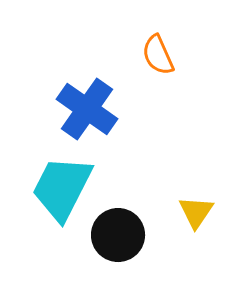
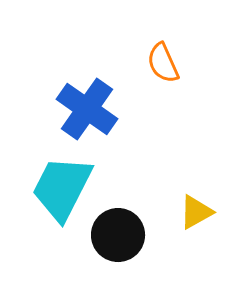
orange semicircle: moved 5 px right, 8 px down
yellow triangle: rotated 27 degrees clockwise
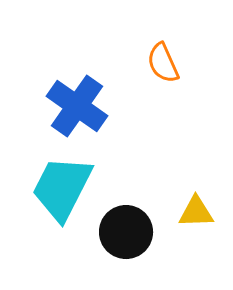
blue cross: moved 10 px left, 3 px up
yellow triangle: rotated 27 degrees clockwise
black circle: moved 8 px right, 3 px up
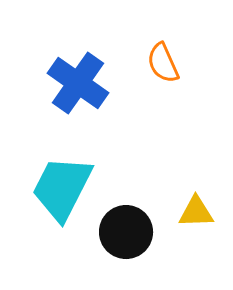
blue cross: moved 1 px right, 23 px up
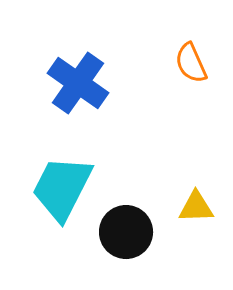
orange semicircle: moved 28 px right
yellow triangle: moved 5 px up
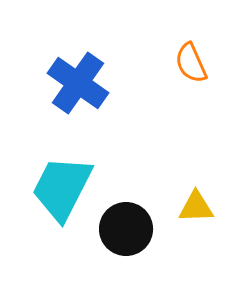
black circle: moved 3 px up
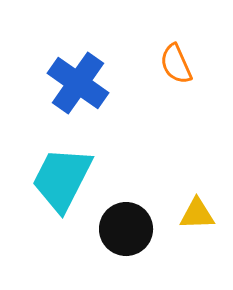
orange semicircle: moved 15 px left, 1 px down
cyan trapezoid: moved 9 px up
yellow triangle: moved 1 px right, 7 px down
